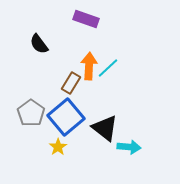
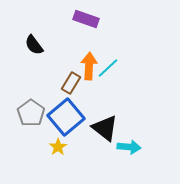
black semicircle: moved 5 px left, 1 px down
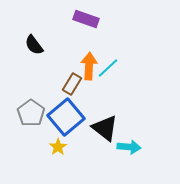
brown rectangle: moved 1 px right, 1 px down
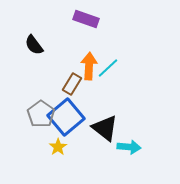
gray pentagon: moved 10 px right, 1 px down
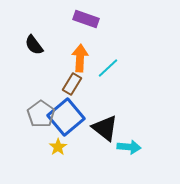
orange arrow: moved 9 px left, 8 px up
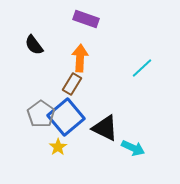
cyan line: moved 34 px right
black triangle: rotated 12 degrees counterclockwise
cyan arrow: moved 4 px right, 1 px down; rotated 20 degrees clockwise
